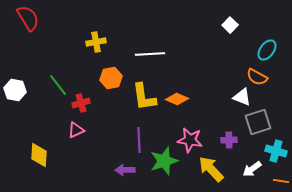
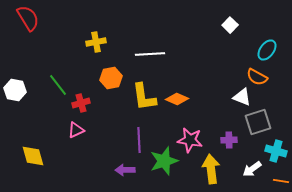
yellow diamond: moved 6 px left, 1 px down; rotated 20 degrees counterclockwise
yellow arrow: rotated 36 degrees clockwise
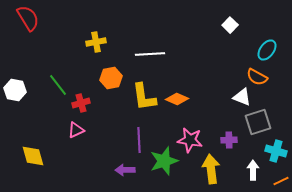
white arrow: moved 1 px right, 1 px down; rotated 126 degrees clockwise
orange line: rotated 35 degrees counterclockwise
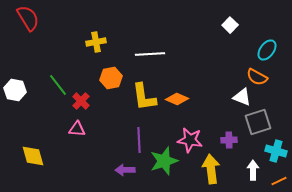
red cross: moved 2 px up; rotated 30 degrees counterclockwise
pink triangle: moved 1 px right, 1 px up; rotated 30 degrees clockwise
orange line: moved 2 px left
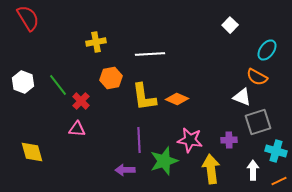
white hexagon: moved 8 px right, 8 px up; rotated 10 degrees clockwise
yellow diamond: moved 1 px left, 4 px up
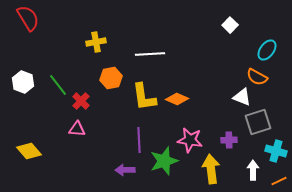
yellow diamond: moved 3 px left, 1 px up; rotated 25 degrees counterclockwise
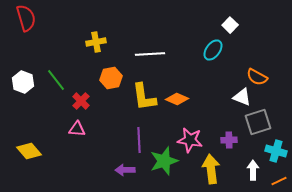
red semicircle: moved 2 px left; rotated 16 degrees clockwise
cyan ellipse: moved 54 px left
green line: moved 2 px left, 5 px up
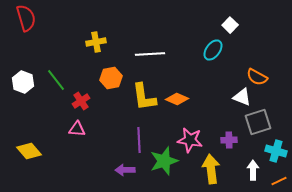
red cross: rotated 12 degrees clockwise
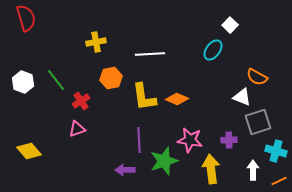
pink triangle: rotated 24 degrees counterclockwise
